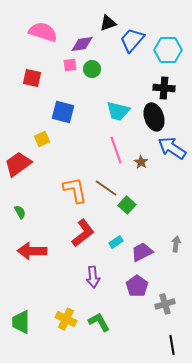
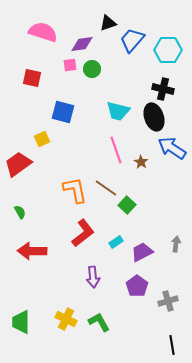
black cross: moved 1 px left, 1 px down; rotated 10 degrees clockwise
gray cross: moved 3 px right, 3 px up
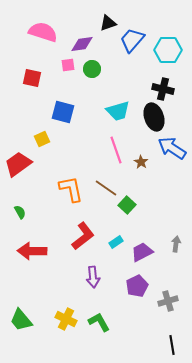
pink square: moved 2 px left
cyan trapezoid: rotated 30 degrees counterclockwise
orange L-shape: moved 4 px left, 1 px up
red L-shape: moved 3 px down
purple pentagon: rotated 10 degrees clockwise
green trapezoid: moved 2 px up; rotated 40 degrees counterclockwise
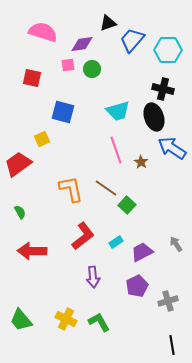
gray arrow: rotated 42 degrees counterclockwise
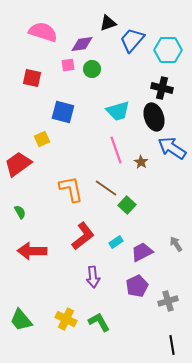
black cross: moved 1 px left, 1 px up
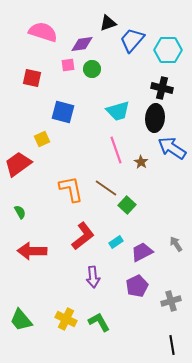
black ellipse: moved 1 px right, 1 px down; rotated 24 degrees clockwise
gray cross: moved 3 px right
